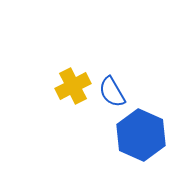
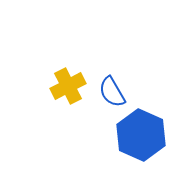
yellow cross: moved 5 px left
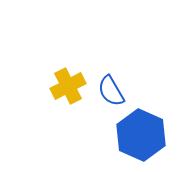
blue semicircle: moved 1 px left, 1 px up
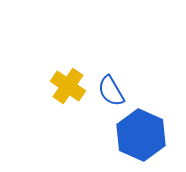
yellow cross: rotated 28 degrees counterclockwise
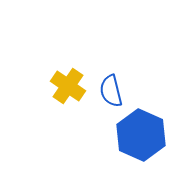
blue semicircle: rotated 16 degrees clockwise
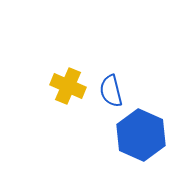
yellow cross: rotated 12 degrees counterclockwise
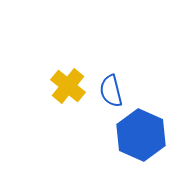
yellow cross: rotated 16 degrees clockwise
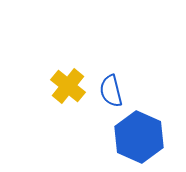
blue hexagon: moved 2 px left, 2 px down
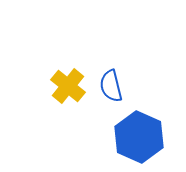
blue semicircle: moved 5 px up
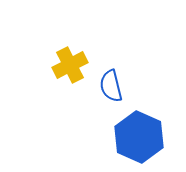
yellow cross: moved 2 px right, 21 px up; rotated 24 degrees clockwise
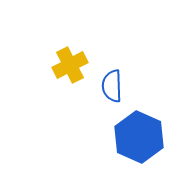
blue semicircle: moved 1 px right; rotated 12 degrees clockwise
